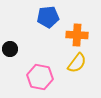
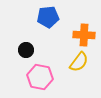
orange cross: moved 7 px right
black circle: moved 16 px right, 1 px down
yellow semicircle: moved 2 px right, 1 px up
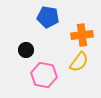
blue pentagon: rotated 15 degrees clockwise
orange cross: moved 2 px left; rotated 10 degrees counterclockwise
pink hexagon: moved 4 px right, 2 px up
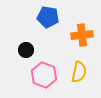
yellow semicircle: moved 10 px down; rotated 25 degrees counterclockwise
pink hexagon: rotated 10 degrees clockwise
